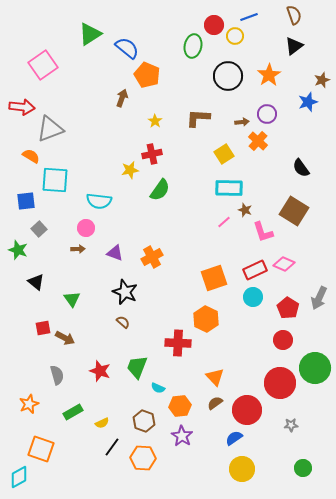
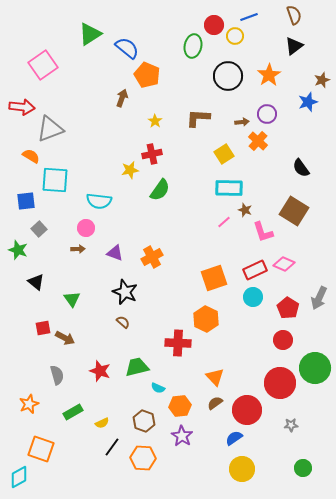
green trapezoid at (137, 367): rotated 55 degrees clockwise
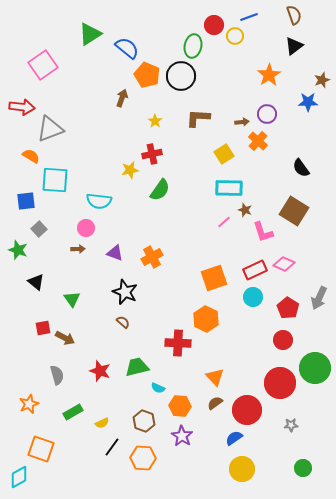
black circle at (228, 76): moved 47 px left
blue star at (308, 102): rotated 18 degrees clockwise
orange hexagon at (180, 406): rotated 10 degrees clockwise
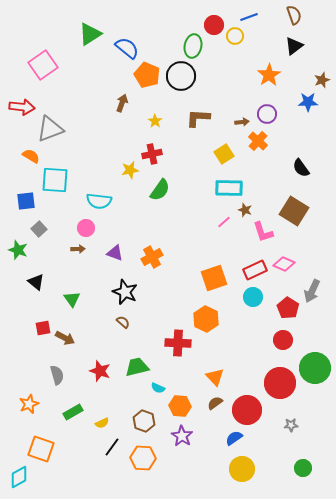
brown arrow at (122, 98): moved 5 px down
gray arrow at (319, 298): moved 7 px left, 7 px up
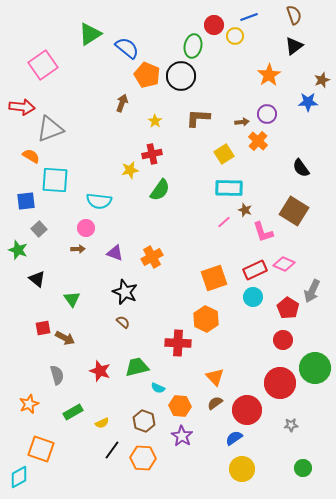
black triangle at (36, 282): moved 1 px right, 3 px up
black line at (112, 447): moved 3 px down
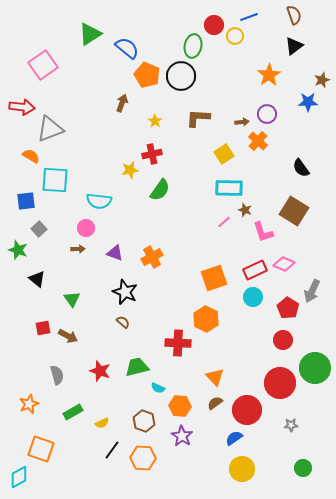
brown arrow at (65, 338): moved 3 px right, 2 px up
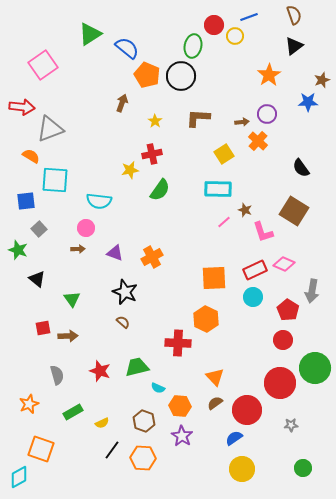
cyan rectangle at (229, 188): moved 11 px left, 1 px down
orange square at (214, 278): rotated 16 degrees clockwise
gray arrow at (312, 291): rotated 15 degrees counterclockwise
red pentagon at (288, 308): moved 2 px down
brown arrow at (68, 336): rotated 30 degrees counterclockwise
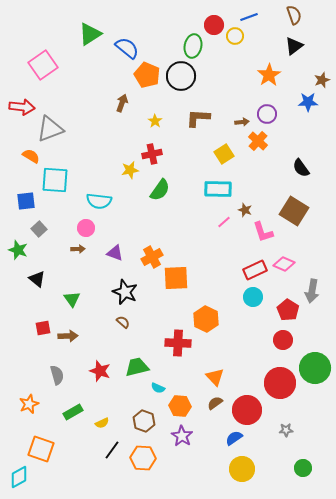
orange square at (214, 278): moved 38 px left
gray star at (291, 425): moved 5 px left, 5 px down
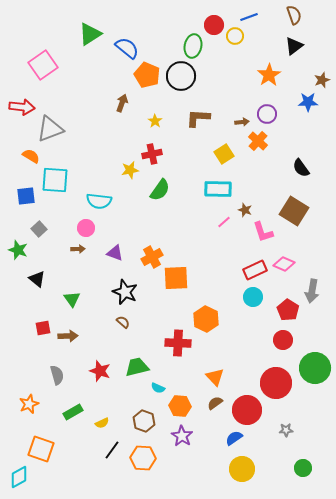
blue square at (26, 201): moved 5 px up
red circle at (280, 383): moved 4 px left
